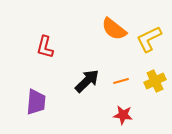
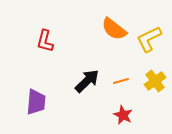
red L-shape: moved 6 px up
yellow cross: rotated 10 degrees counterclockwise
red star: rotated 18 degrees clockwise
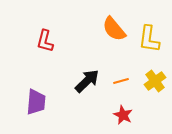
orange semicircle: rotated 12 degrees clockwise
yellow L-shape: rotated 56 degrees counterclockwise
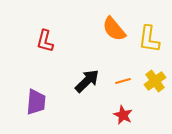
orange line: moved 2 px right
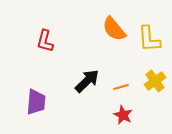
yellow L-shape: rotated 12 degrees counterclockwise
orange line: moved 2 px left, 6 px down
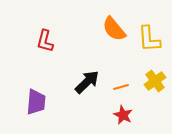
black arrow: moved 1 px down
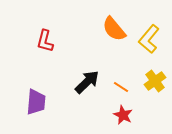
yellow L-shape: rotated 44 degrees clockwise
orange line: rotated 49 degrees clockwise
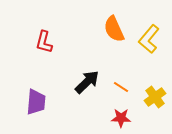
orange semicircle: rotated 16 degrees clockwise
red L-shape: moved 1 px left, 1 px down
yellow cross: moved 16 px down
red star: moved 2 px left, 3 px down; rotated 24 degrees counterclockwise
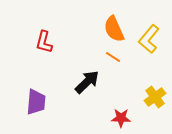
orange line: moved 8 px left, 30 px up
